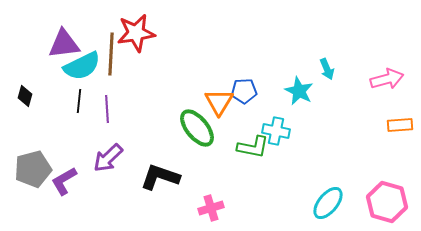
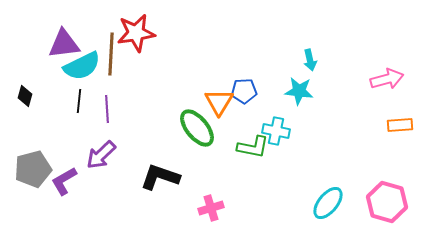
cyan arrow: moved 17 px left, 9 px up; rotated 10 degrees clockwise
cyan star: rotated 20 degrees counterclockwise
purple arrow: moved 7 px left, 3 px up
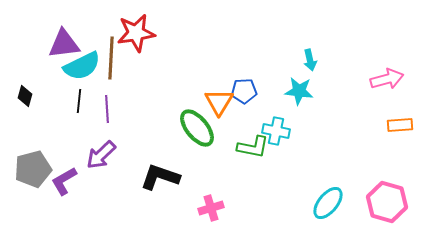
brown line: moved 4 px down
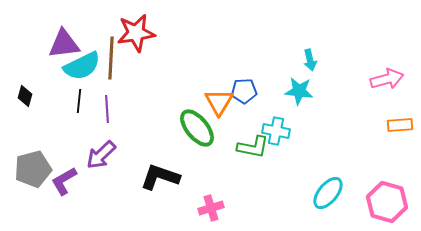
cyan ellipse: moved 10 px up
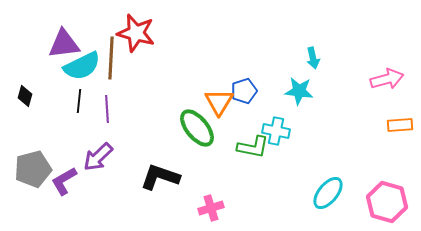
red star: rotated 24 degrees clockwise
cyan arrow: moved 3 px right, 2 px up
blue pentagon: rotated 15 degrees counterclockwise
purple arrow: moved 3 px left, 2 px down
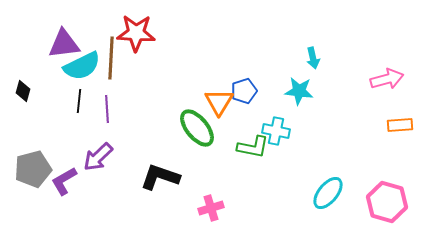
red star: rotated 12 degrees counterclockwise
black diamond: moved 2 px left, 5 px up
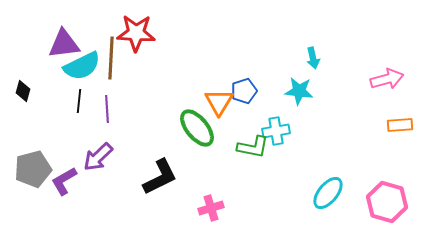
cyan cross: rotated 20 degrees counterclockwise
black L-shape: rotated 135 degrees clockwise
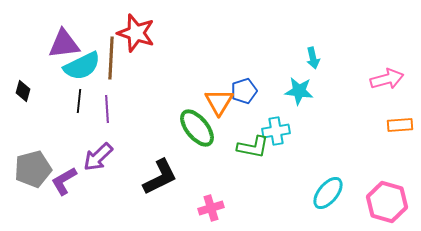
red star: rotated 15 degrees clockwise
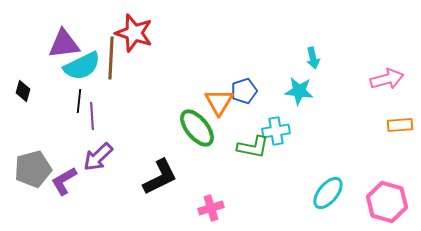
red star: moved 2 px left
purple line: moved 15 px left, 7 px down
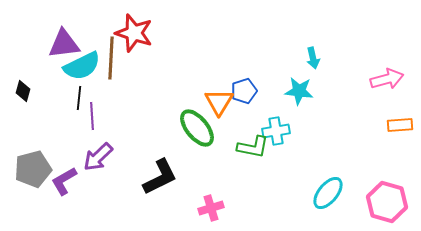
black line: moved 3 px up
